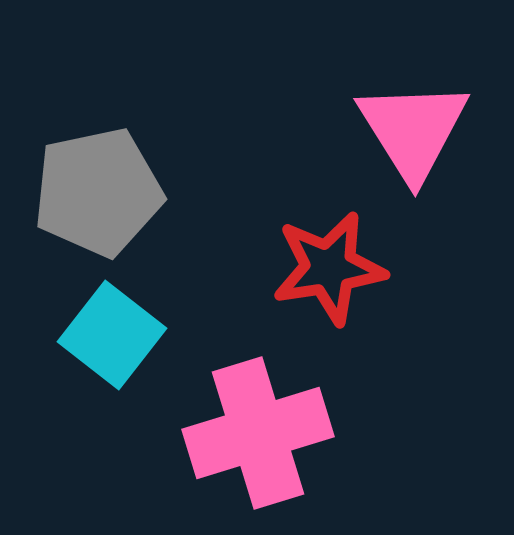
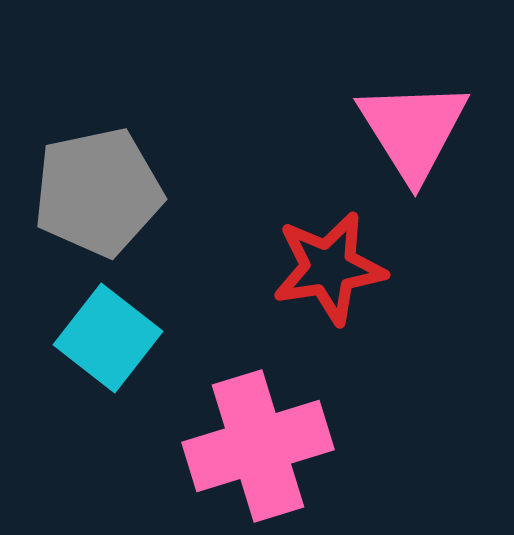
cyan square: moved 4 px left, 3 px down
pink cross: moved 13 px down
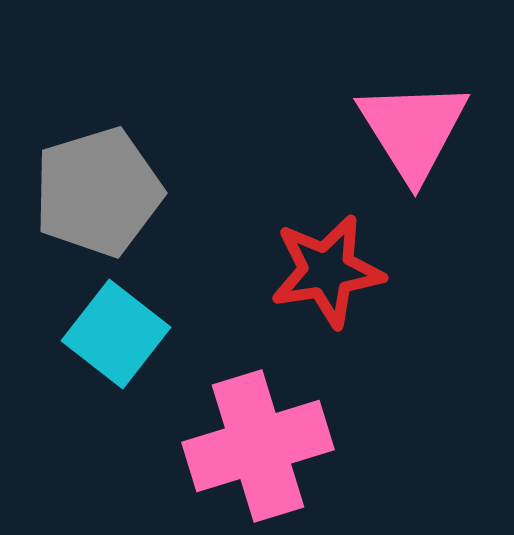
gray pentagon: rotated 5 degrees counterclockwise
red star: moved 2 px left, 3 px down
cyan square: moved 8 px right, 4 px up
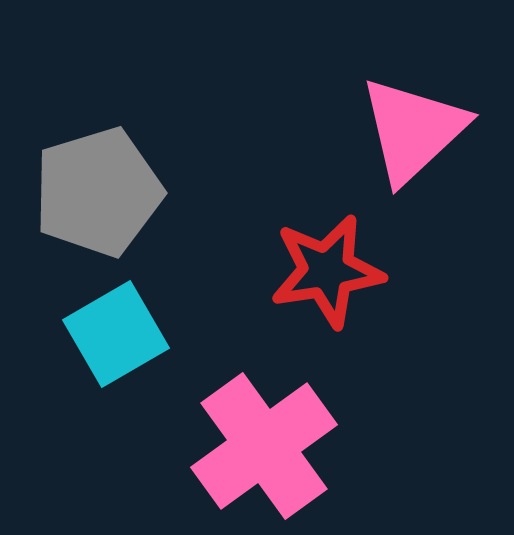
pink triangle: rotated 19 degrees clockwise
cyan square: rotated 22 degrees clockwise
pink cross: moved 6 px right; rotated 19 degrees counterclockwise
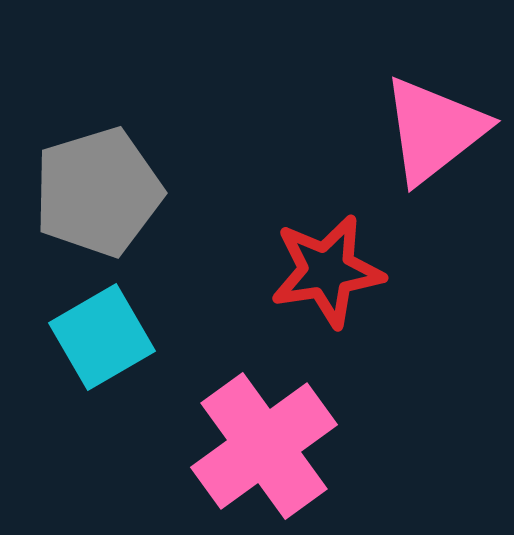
pink triangle: moved 21 px right; rotated 5 degrees clockwise
cyan square: moved 14 px left, 3 px down
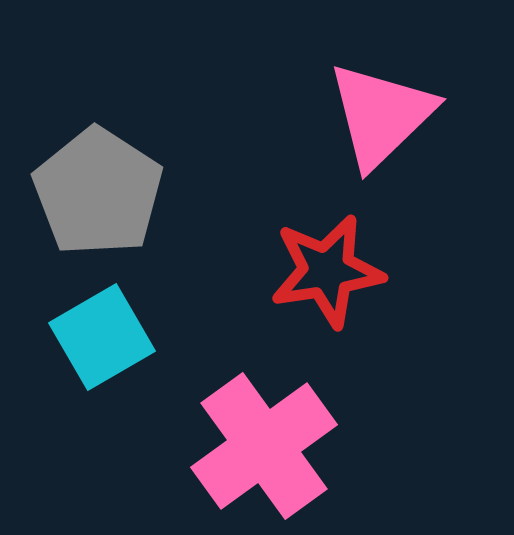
pink triangle: moved 53 px left, 15 px up; rotated 6 degrees counterclockwise
gray pentagon: rotated 22 degrees counterclockwise
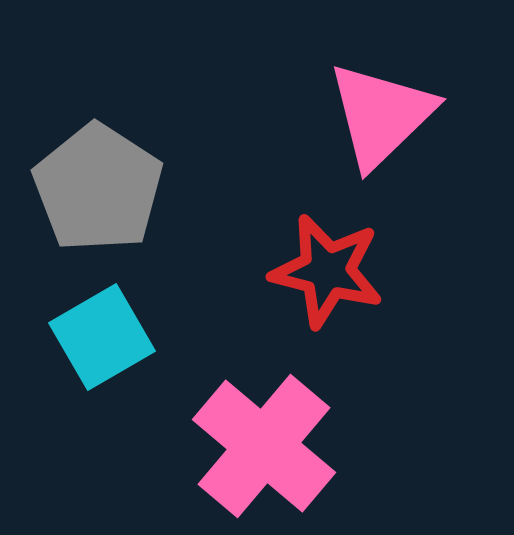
gray pentagon: moved 4 px up
red star: rotated 23 degrees clockwise
pink cross: rotated 14 degrees counterclockwise
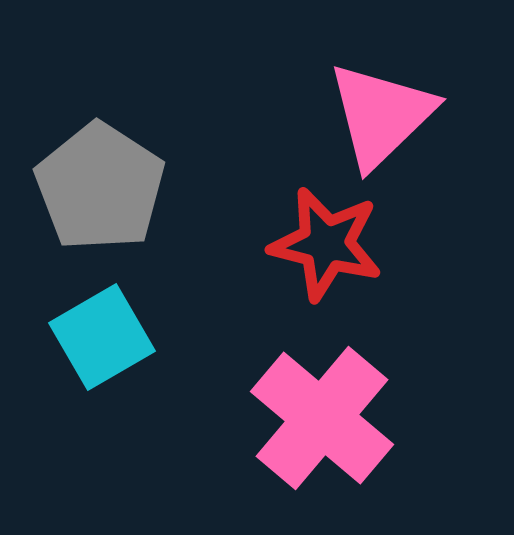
gray pentagon: moved 2 px right, 1 px up
red star: moved 1 px left, 27 px up
pink cross: moved 58 px right, 28 px up
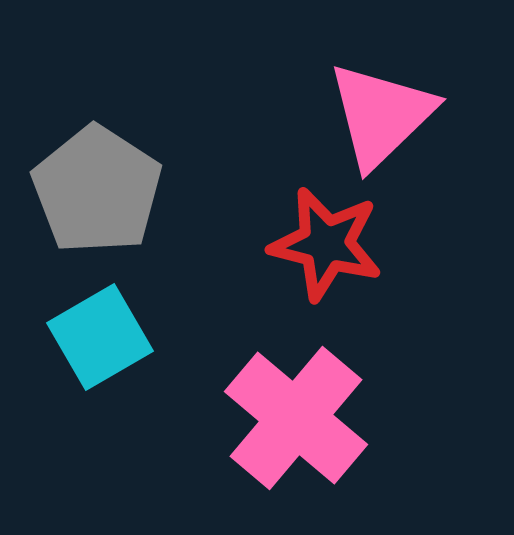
gray pentagon: moved 3 px left, 3 px down
cyan square: moved 2 px left
pink cross: moved 26 px left
